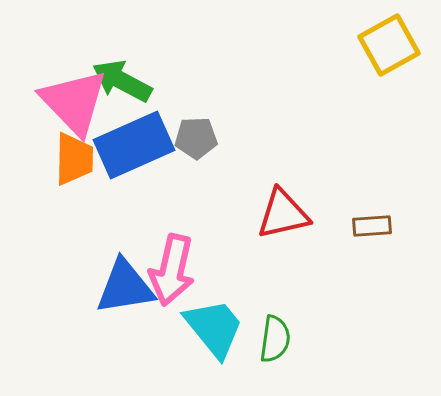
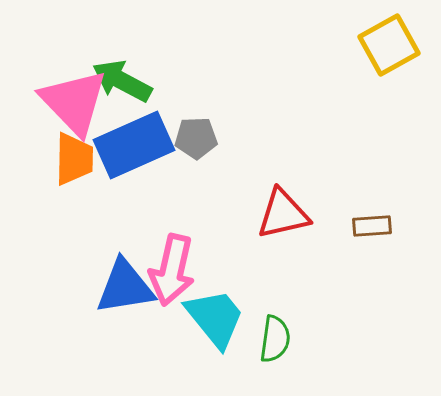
cyan trapezoid: moved 1 px right, 10 px up
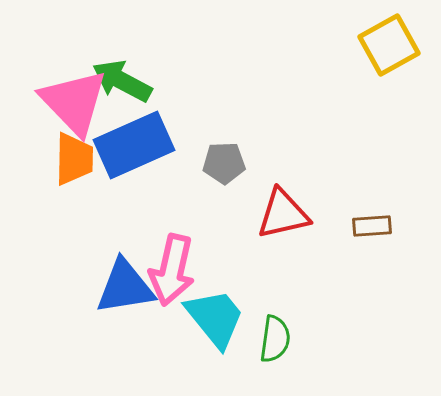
gray pentagon: moved 28 px right, 25 px down
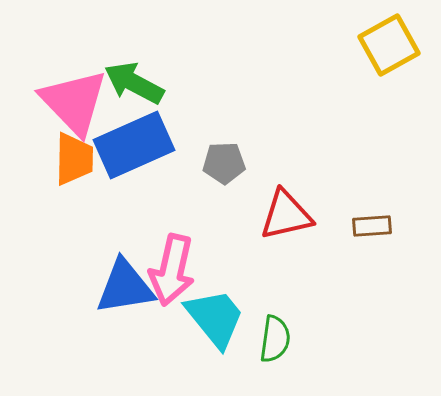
green arrow: moved 12 px right, 2 px down
red triangle: moved 3 px right, 1 px down
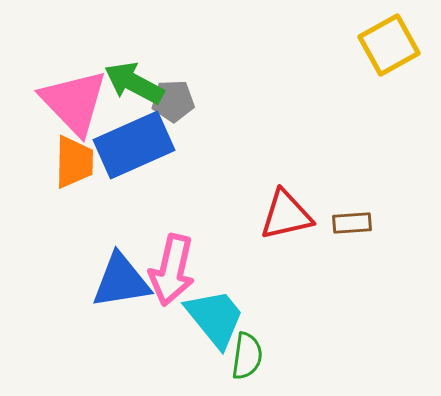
orange trapezoid: moved 3 px down
gray pentagon: moved 51 px left, 62 px up
brown rectangle: moved 20 px left, 3 px up
blue triangle: moved 4 px left, 6 px up
green semicircle: moved 28 px left, 17 px down
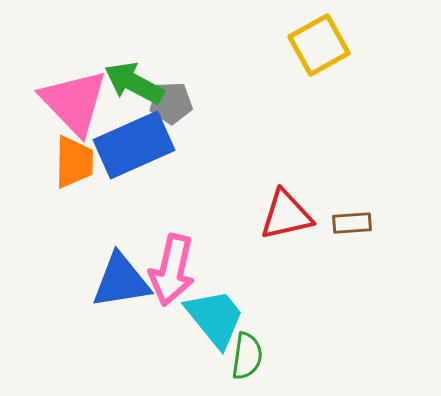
yellow square: moved 70 px left
gray pentagon: moved 2 px left, 2 px down
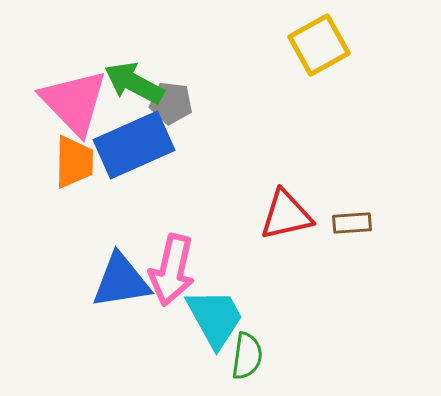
gray pentagon: rotated 9 degrees clockwise
cyan trapezoid: rotated 10 degrees clockwise
